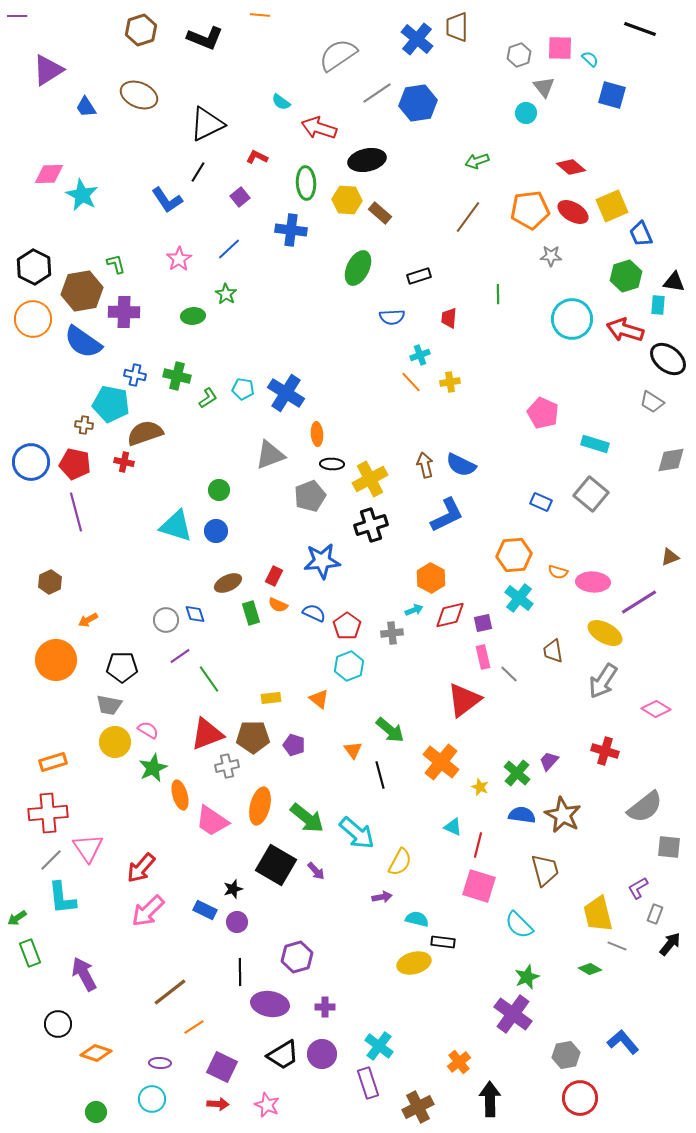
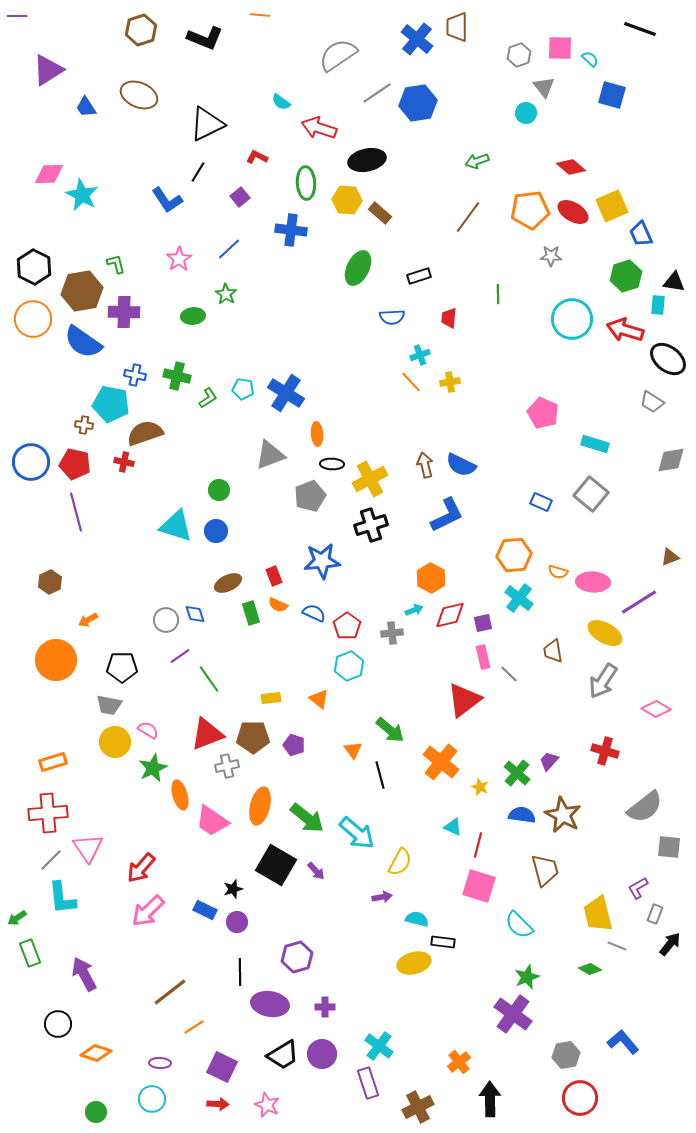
red rectangle at (274, 576): rotated 48 degrees counterclockwise
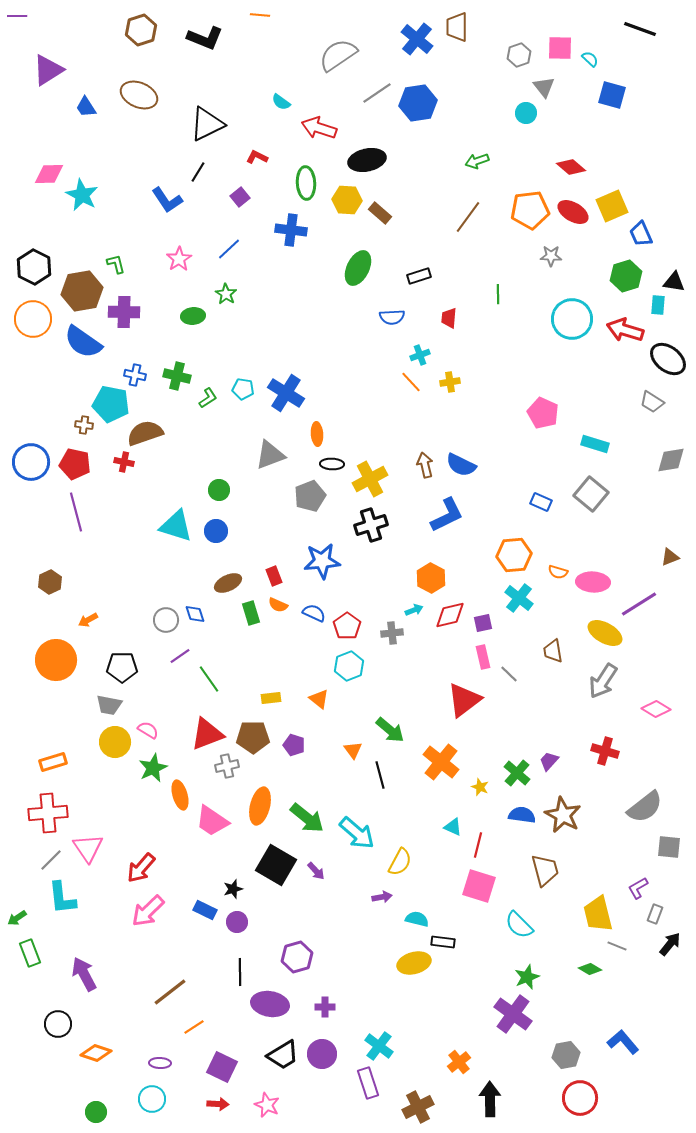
purple line at (639, 602): moved 2 px down
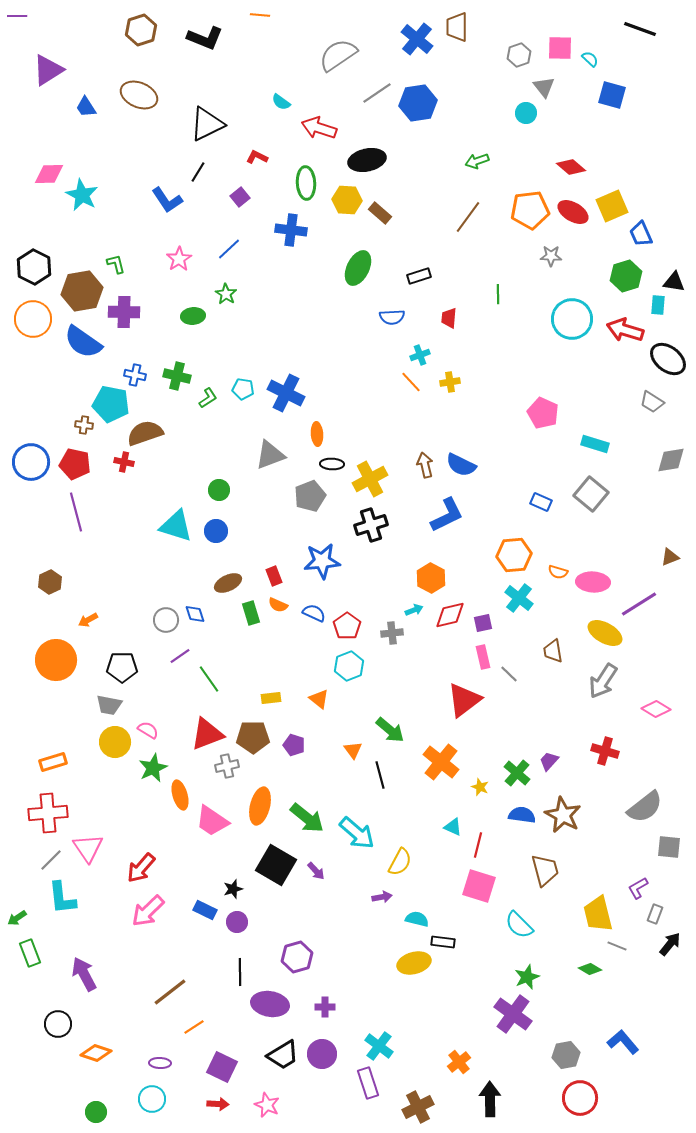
blue cross at (286, 393): rotated 6 degrees counterclockwise
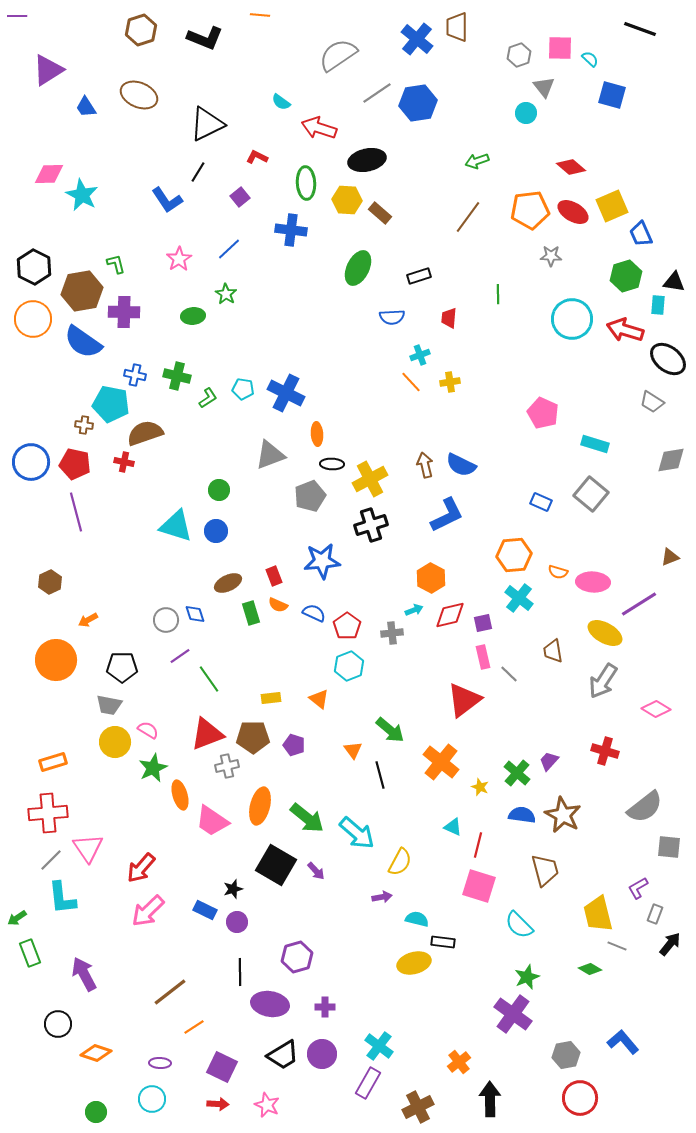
purple rectangle at (368, 1083): rotated 48 degrees clockwise
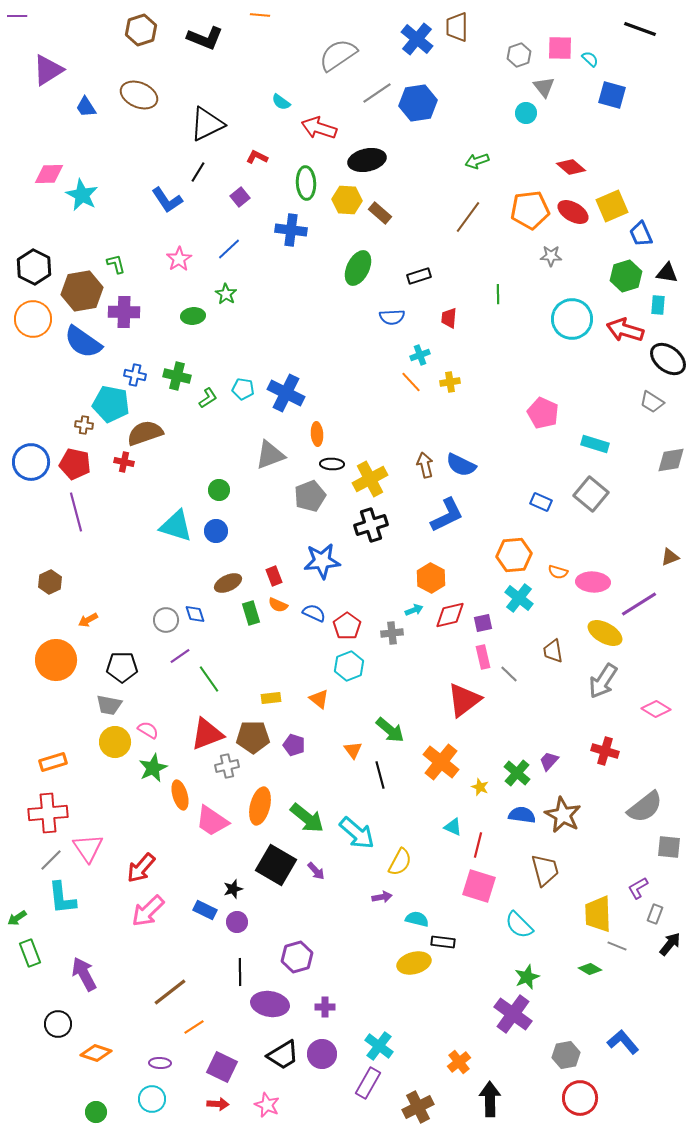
black triangle at (674, 282): moved 7 px left, 9 px up
yellow trapezoid at (598, 914): rotated 12 degrees clockwise
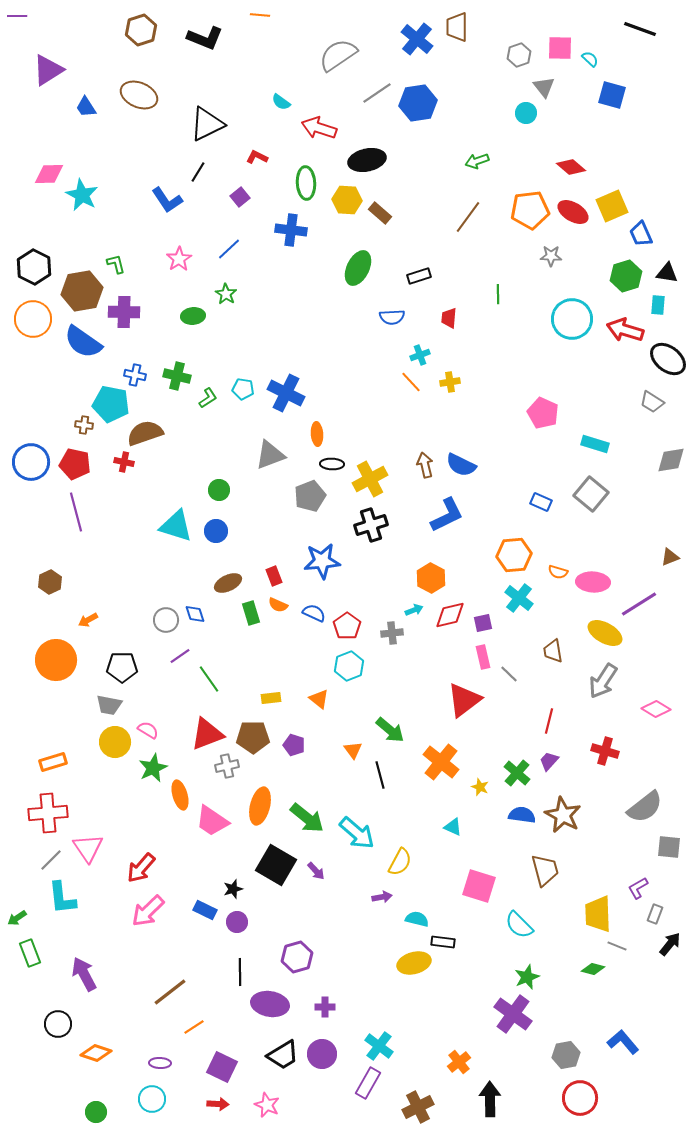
red line at (478, 845): moved 71 px right, 124 px up
green diamond at (590, 969): moved 3 px right; rotated 15 degrees counterclockwise
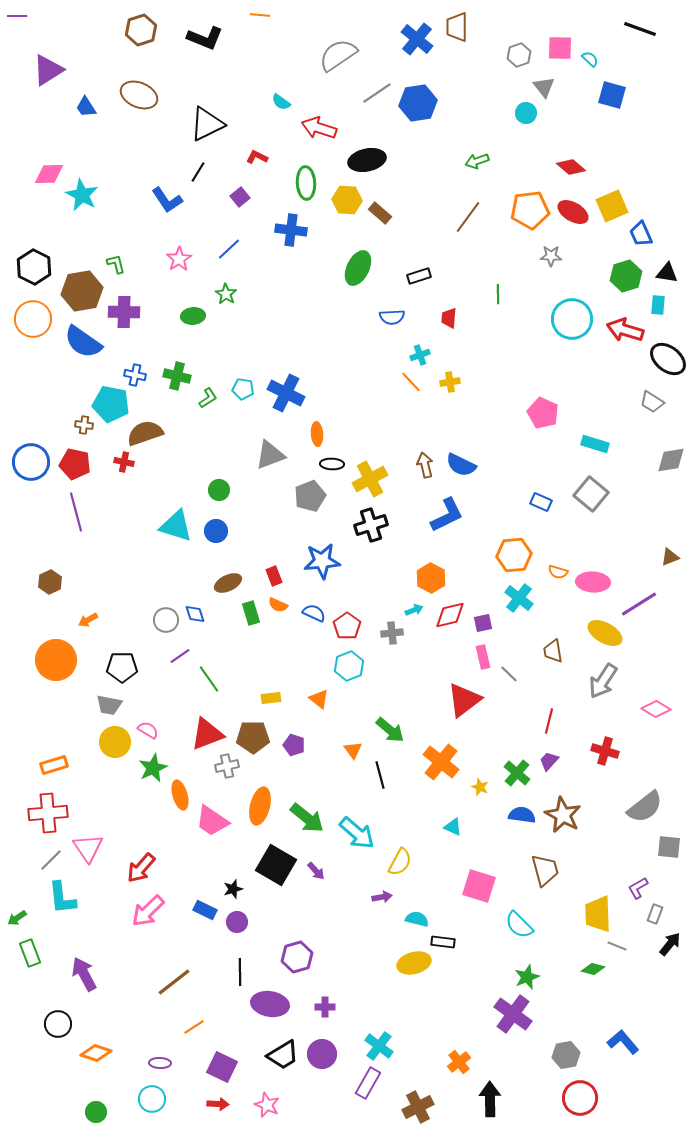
orange rectangle at (53, 762): moved 1 px right, 3 px down
brown line at (170, 992): moved 4 px right, 10 px up
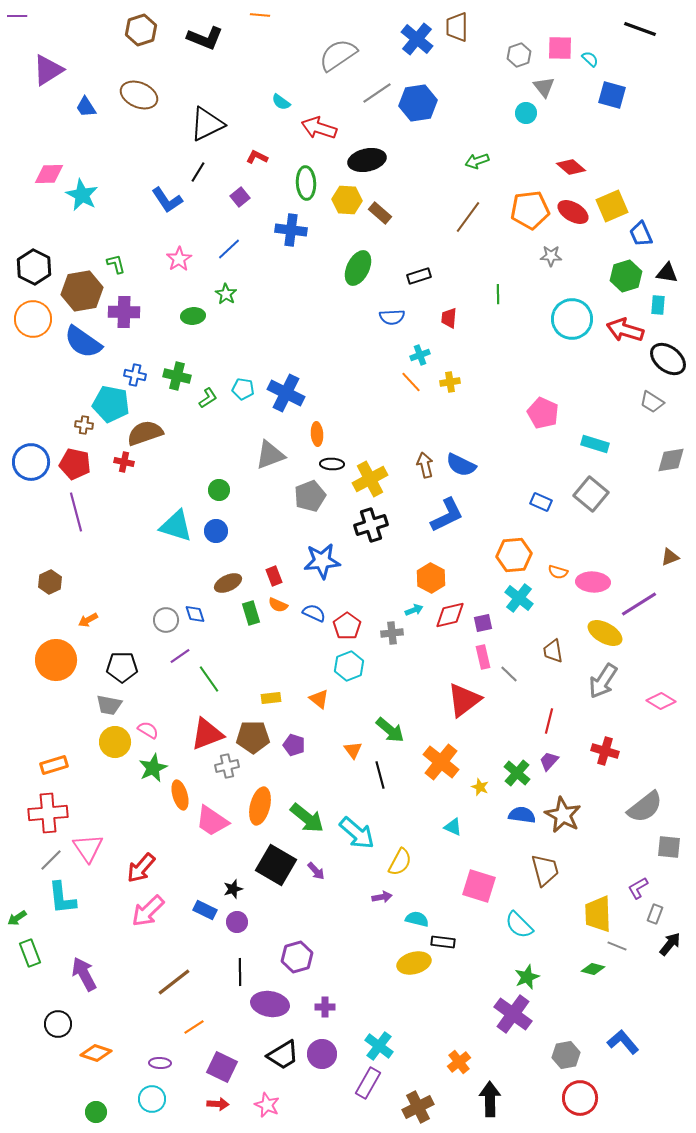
pink diamond at (656, 709): moved 5 px right, 8 px up
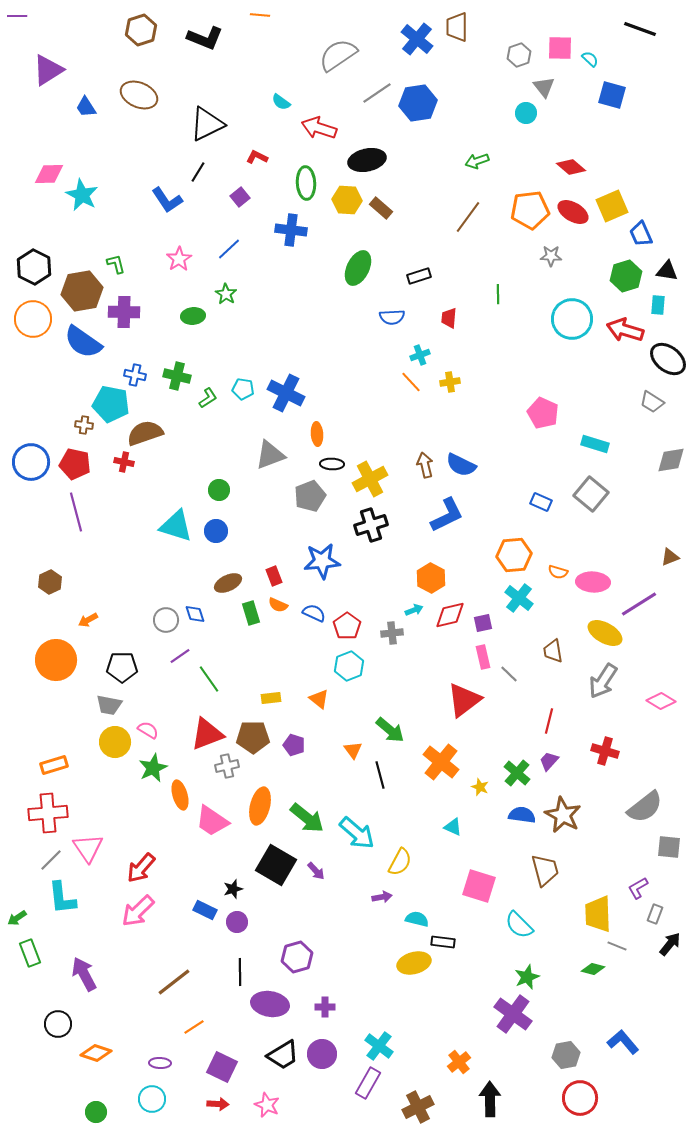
brown rectangle at (380, 213): moved 1 px right, 5 px up
black triangle at (667, 273): moved 2 px up
pink arrow at (148, 911): moved 10 px left
